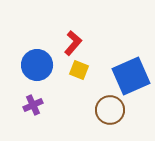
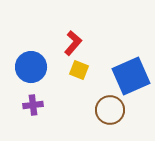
blue circle: moved 6 px left, 2 px down
purple cross: rotated 18 degrees clockwise
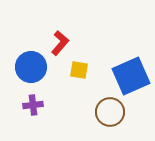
red L-shape: moved 13 px left
yellow square: rotated 12 degrees counterclockwise
brown circle: moved 2 px down
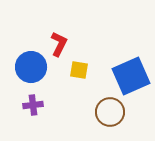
red L-shape: moved 1 px left, 1 px down; rotated 15 degrees counterclockwise
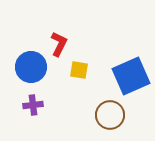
brown circle: moved 3 px down
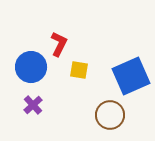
purple cross: rotated 36 degrees counterclockwise
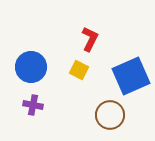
red L-shape: moved 31 px right, 5 px up
yellow square: rotated 18 degrees clockwise
purple cross: rotated 36 degrees counterclockwise
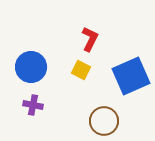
yellow square: moved 2 px right
brown circle: moved 6 px left, 6 px down
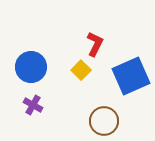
red L-shape: moved 5 px right, 5 px down
yellow square: rotated 18 degrees clockwise
purple cross: rotated 18 degrees clockwise
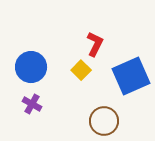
purple cross: moved 1 px left, 1 px up
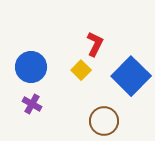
blue square: rotated 21 degrees counterclockwise
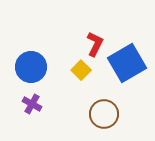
blue square: moved 4 px left, 13 px up; rotated 15 degrees clockwise
brown circle: moved 7 px up
